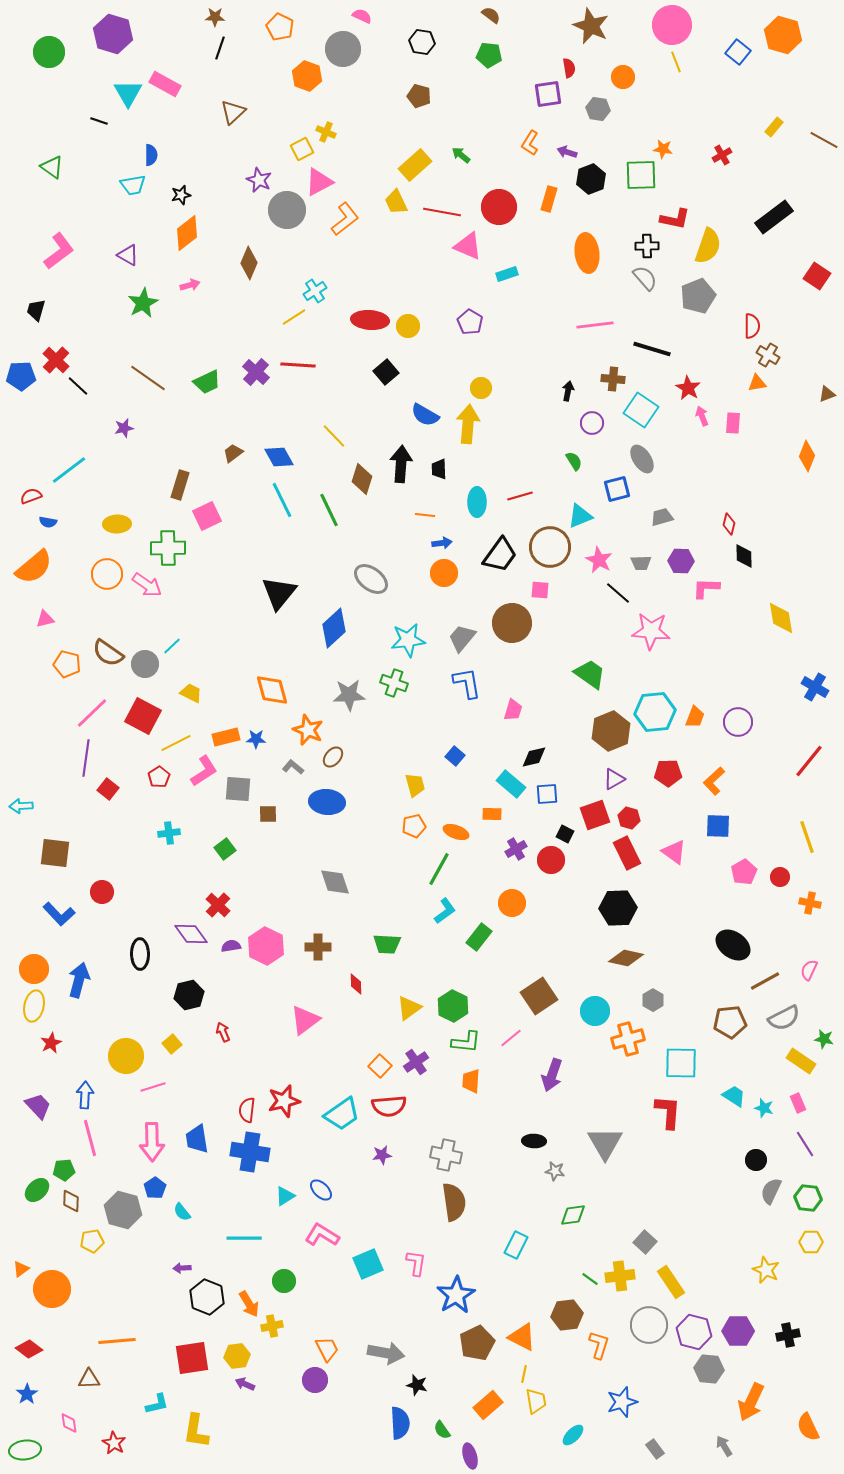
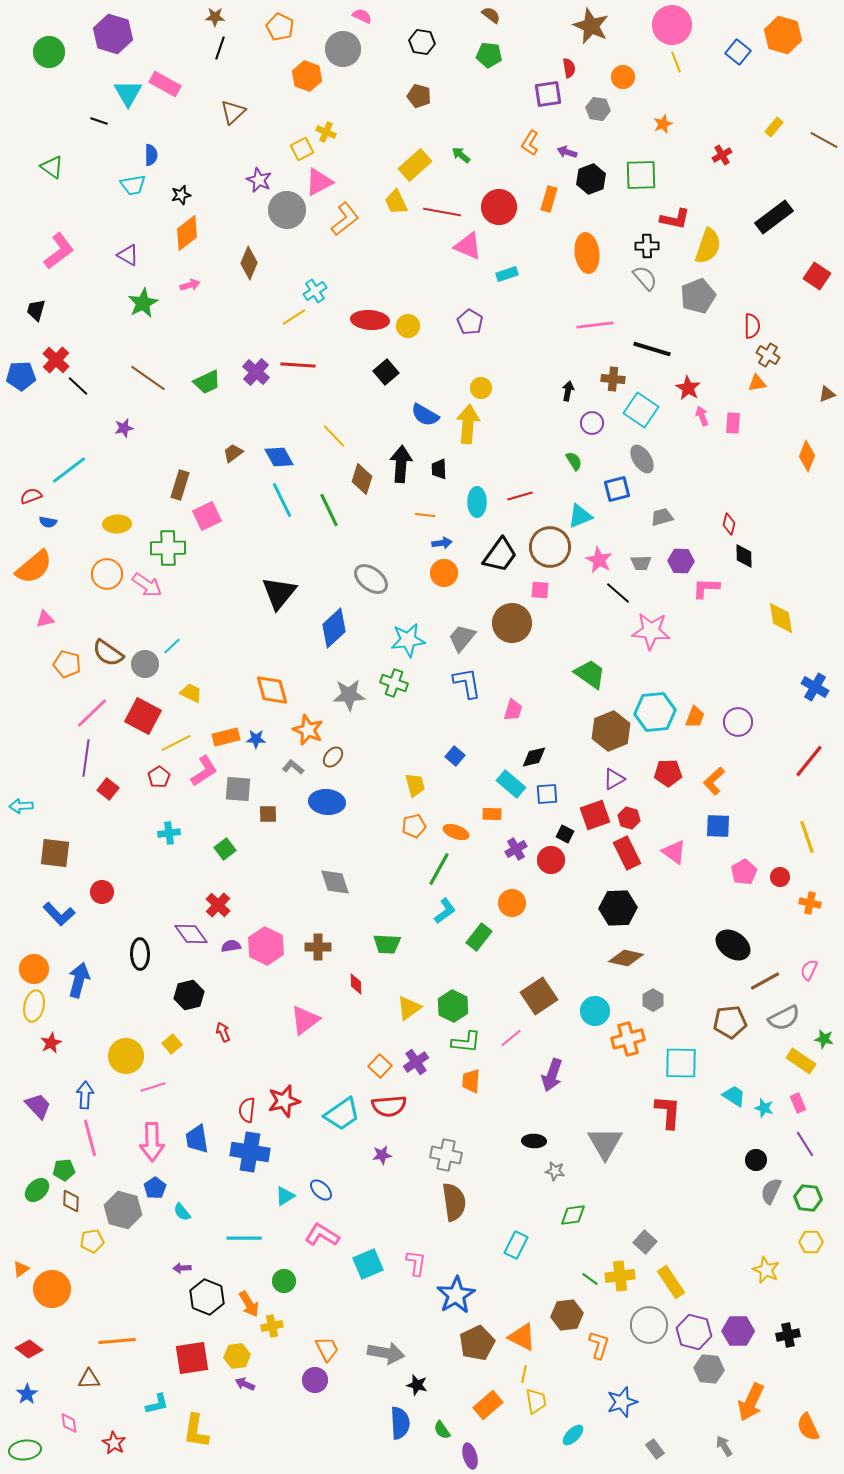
orange star at (663, 149): moved 25 px up; rotated 30 degrees counterclockwise
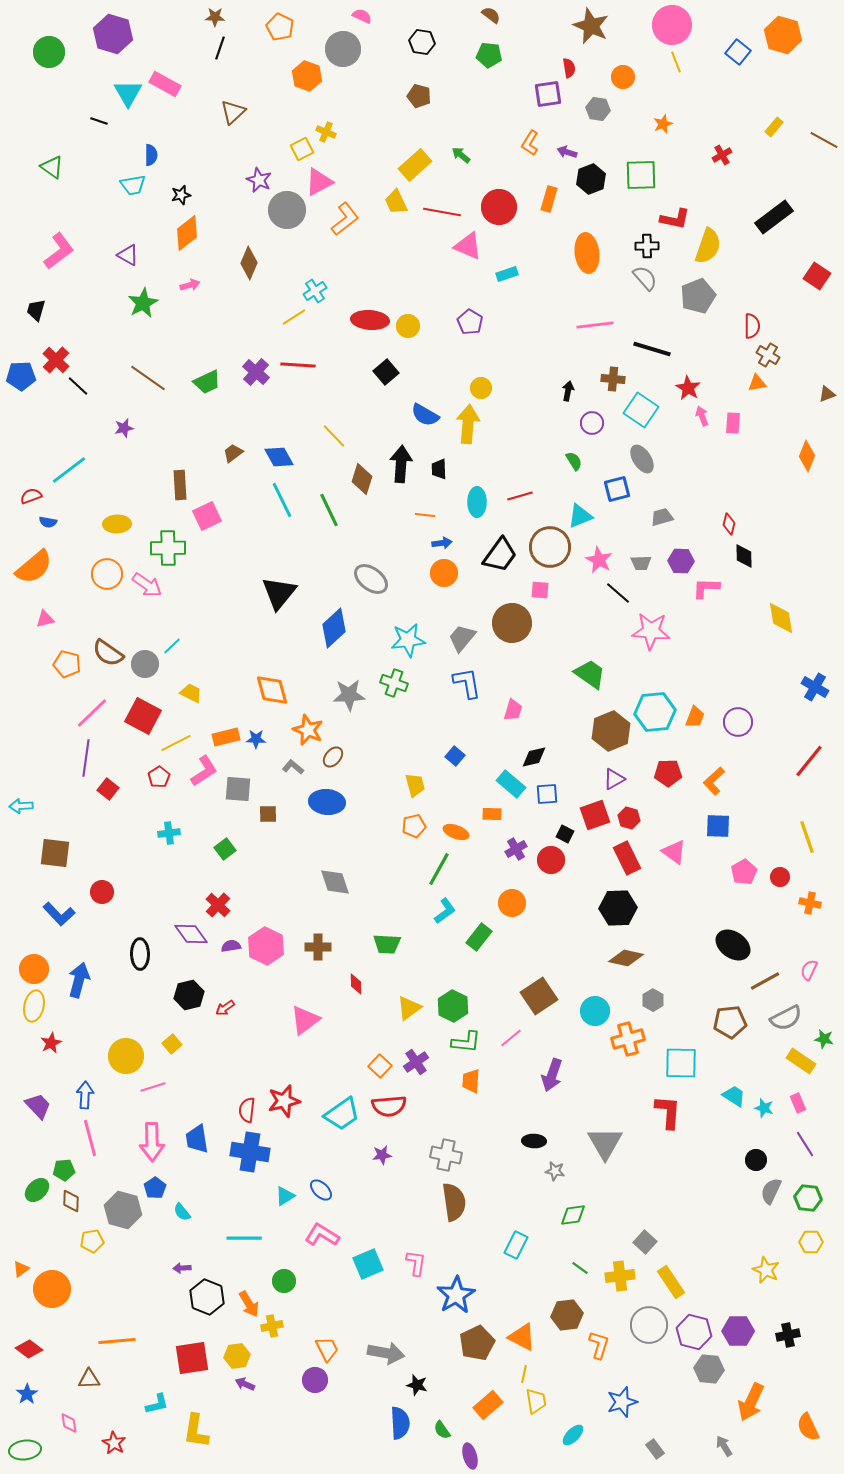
brown rectangle at (180, 485): rotated 20 degrees counterclockwise
red rectangle at (627, 853): moved 5 px down
gray semicircle at (784, 1018): moved 2 px right
red arrow at (223, 1032): moved 2 px right, 24 px up; rotated 102 degrees counterclockwise
green line at (590, 1279): moved 10 px left, 11 px up
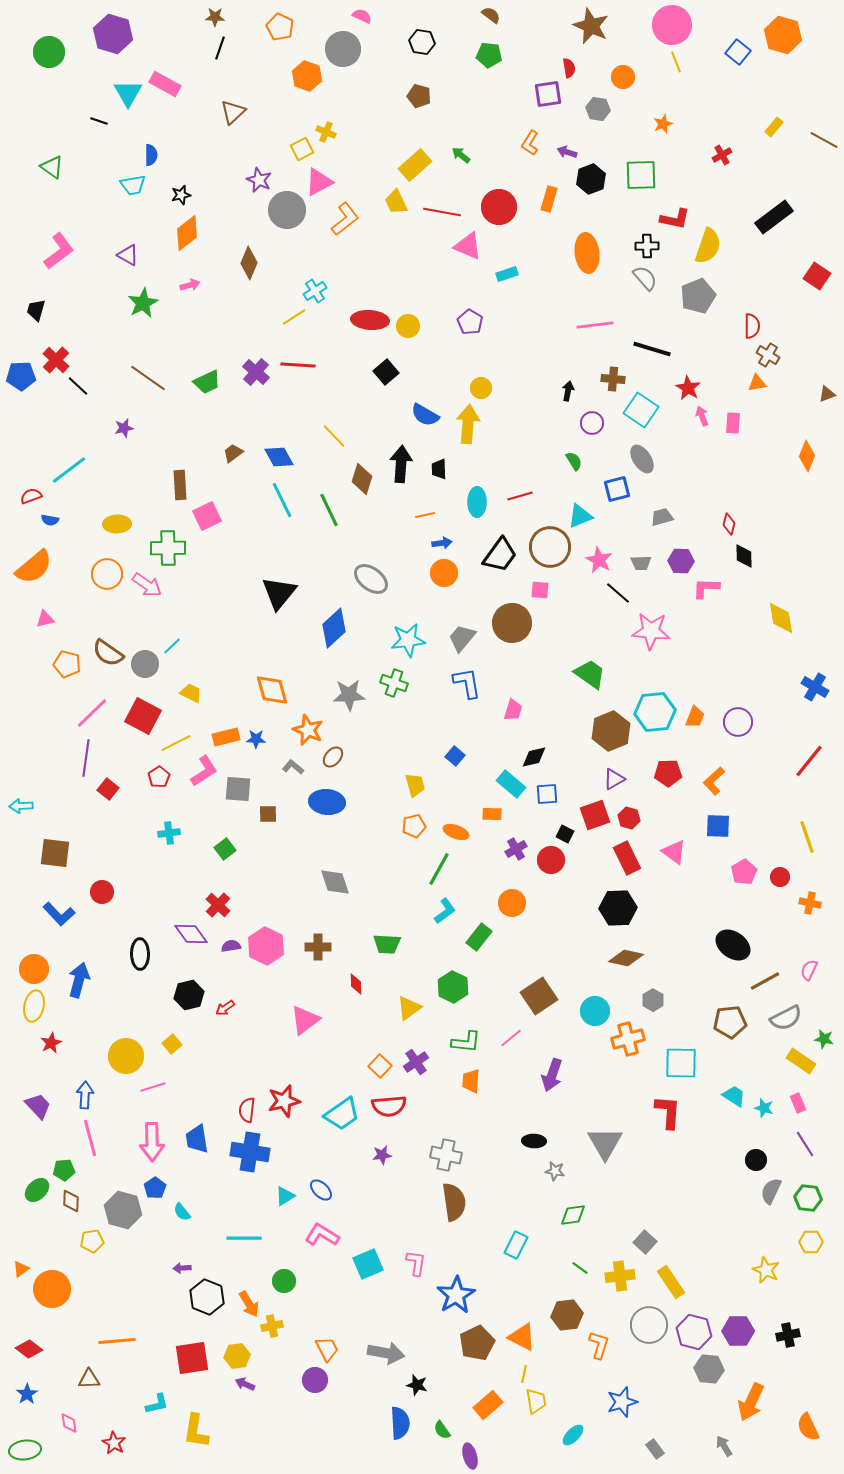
orange line at (425, 515): rotated 18 degrees counterclockwise
blue semicircle at (48, 522): moved 2 px right, 2 px up
green hexagon at (453, 1006): moved 19 px up
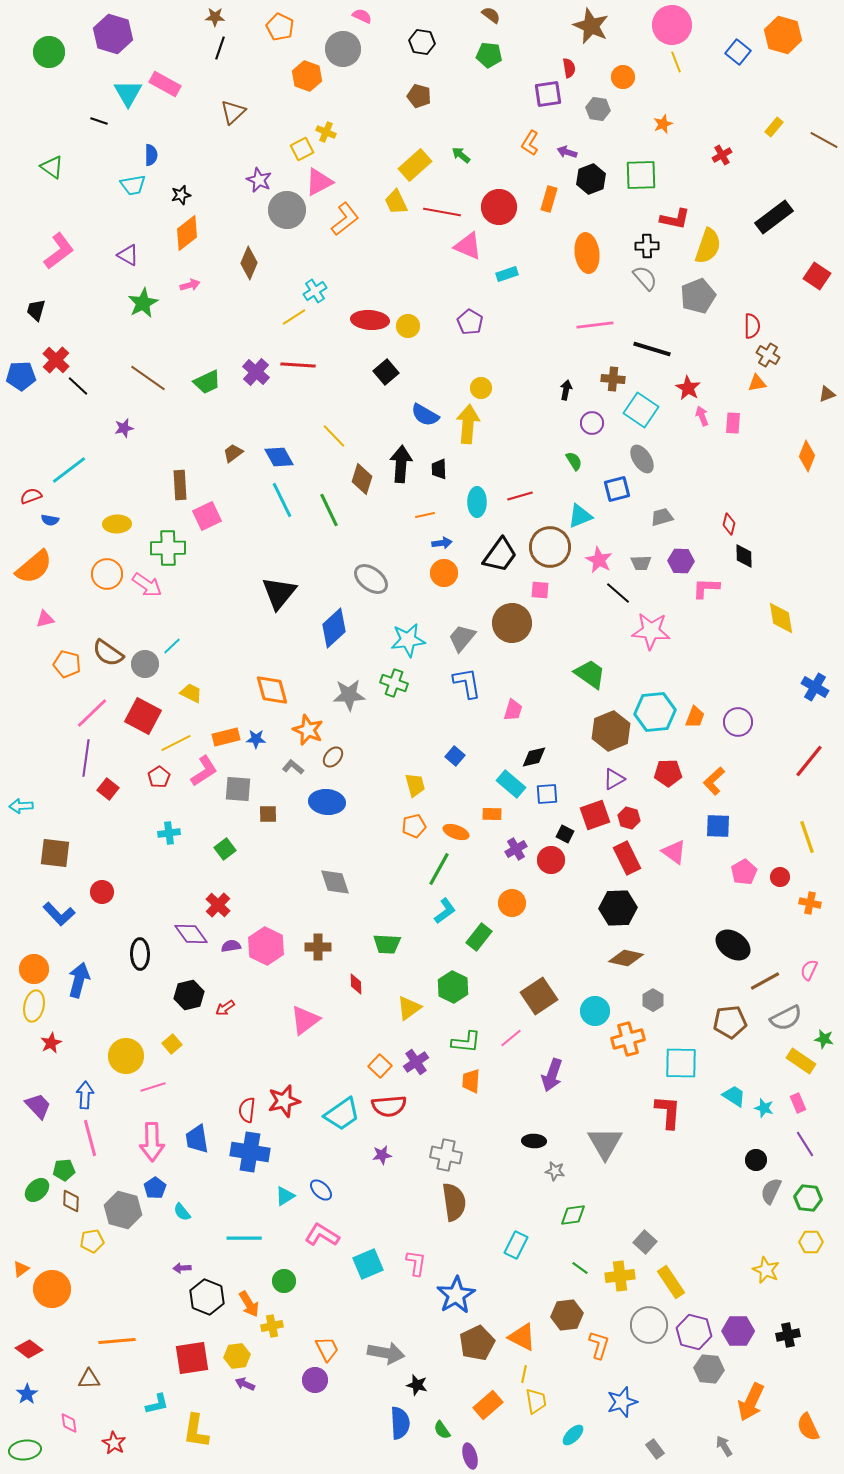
black arrow at (568, 391): moved 2 px left, 1 px up
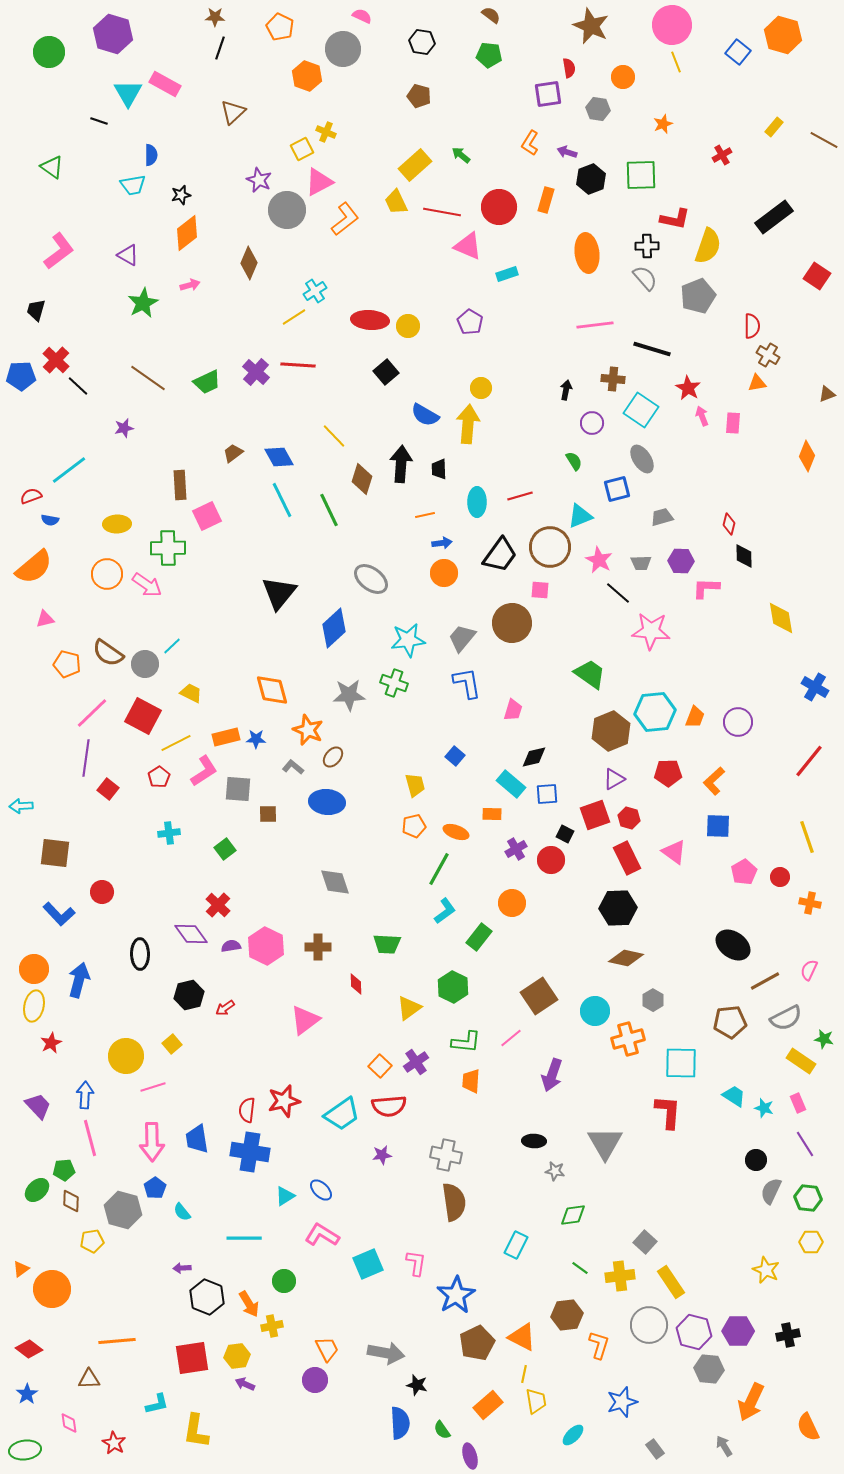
orange rectangle at (549, 199): moved 3 px left, 1 px down
